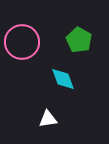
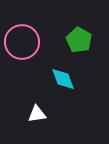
white triangle: moved 11 px left, 5 px up
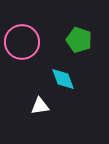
green pentagon: rotated 10 degrees counterclockwise
white triangle: moved 3 px right, 8 px up
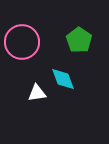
green pentagon: rotated 15 degrees clockwise
white triangle: moved 3 px left, 13 px up
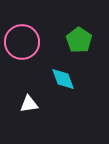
white triangle: moved 8 px left, 11 px down
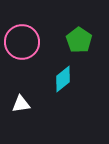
cyan diamond: rotated 72 degrees clockwise
white triangle: moved 8 px left
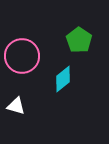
pink circle: moved 14 px down
white triangle: moved 5 px left, 2 px down; rotated 24 degrees clockwise
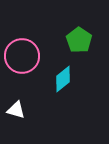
white triangle: moved 4 px down
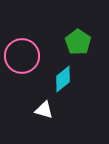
green pentagon: moved 1 px left, 2 px down
white triangle: moved 28 px right
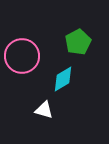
green pentagon: rotated 10 degrees clockwise
cyan diamond: rotated 8 degrees clockwise
